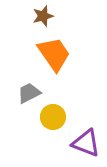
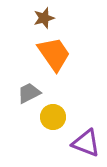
brown star: moved 1 px right, 2 px down
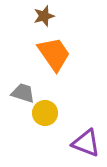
brown star: moved 2 px up
gray trapezoid: moved 6 px left; rotated 45 degrees clockwise
yellow circle: moved 8 px left, 4 px up
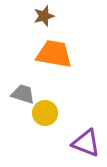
orange trapezoid: rotated 45 degrees counterclockwise
gray trapezoid: moved 1 px down
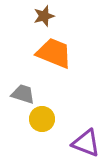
orange trapezoid: moved 1 px up; rotated 12 degrees clockwise
yellow circle: moved 3 px left, 6 px down
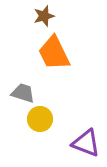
orange trapezoid: rotated 138 degrees counterclockwise
gray trapezoid: moved 1 px up
yellow circle: moved 2 px left
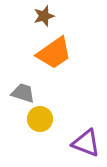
orange trapezoid: rotated 99 degrees counterclockwise
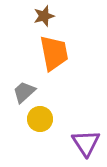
orange trapezoid: rotated 66 degrees counterclockwise
gray trapezoid: moved 1 px right, 1 px up; rotated 60 degrees counterclockwise
purple triangle: rotated 36 degrees clockwise
